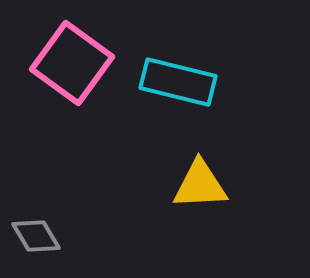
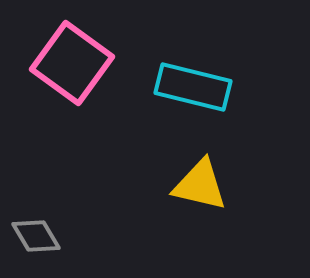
cyan rectangle: moved 15 px right, 5 px down
yellow triangle: rotated 16 degrees clockwise
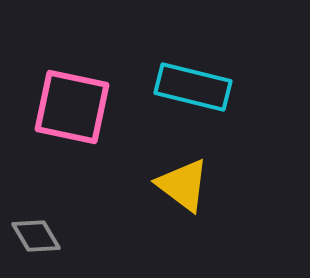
pink square: moved 44 px down; rotated 24 degrees counterclockwise
yellow triangle: moved 17 px left; rotated 24 degrees clockwise
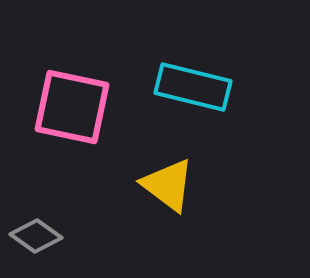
yellow triangle: moved 15 px left
gray diamond: rotated 24 degrees counterclockwise
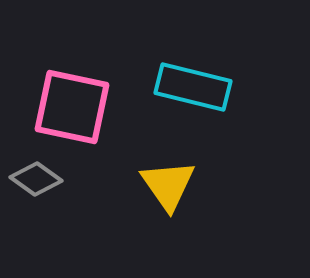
yellow triangle: rotated 18 degrees clockwise
gray diamond: moved 57 px up
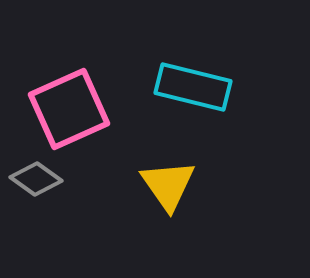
pink square: moved 3 px left, 2 px down; rotated 36 degrees counterclockwise
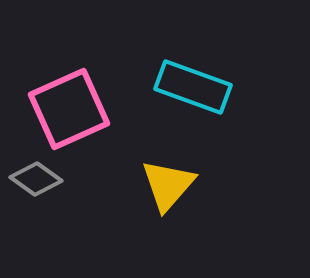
cyan rectangle: rotated 6 degrees clockwise
yellow triangle: rotated 16 degrees clockwise
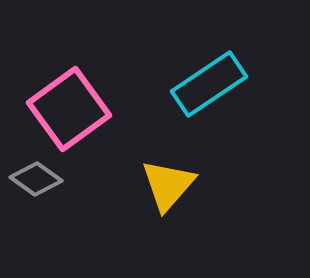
cyan rectangle: moved 16 px right, 3 px up; rotated 54 degrees counterclockwise
pink square: rotated 12 degrees counterclockwise
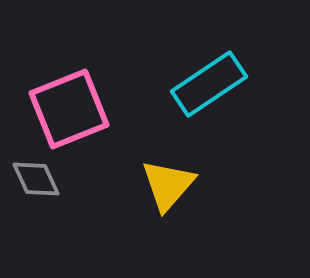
pink square: rotated 14 degrees clockwise
gray diamond: rotated 30 degrees clockwise
